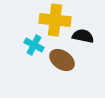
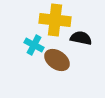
black semicircle: moved 2 px left, 2 px down
brown ellipse: moved 5 px left
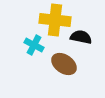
black semicircle: moved 1 px up
brown ellipse: moved 7 px right, 4 px down
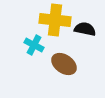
black semicircle: moved 4 px right, 8 px up
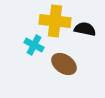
yellow cross: moved 1 px down
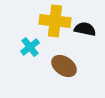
cyan cross: moved 4 px left, 2 px down; rotated 24 degrees clockwise
brown ellipse: moved 2 px down
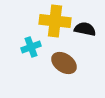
cyan cross: moved 1 px right; rotated 18 degrees clockwise
brown ellipse: moved 3 px up
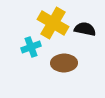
yellow cross: moved 2 px left, 2 px down; rotated 24 degrees clockwise
brown ellipse: rotated 35 degrees counterclockwise
